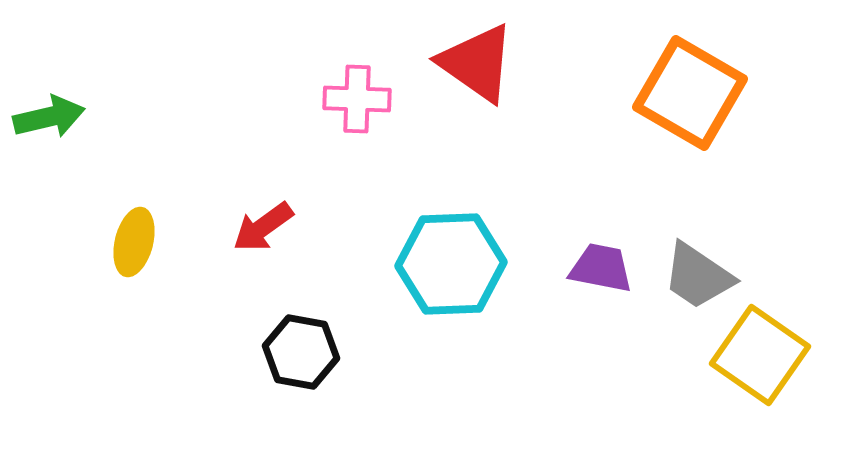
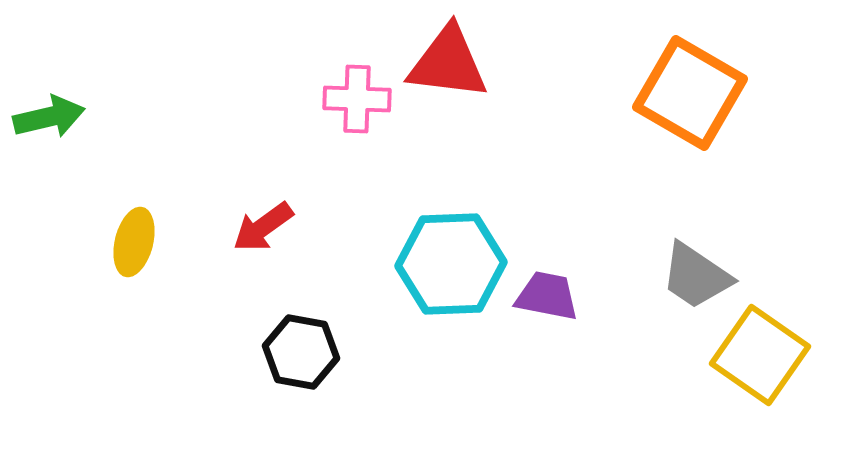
red triangle: moved 29 px left; rotated 28 degrees counterclockwise
purple trapezoid: moved 54 px left, 28 px down
gray trapezoid: moved 2 px left
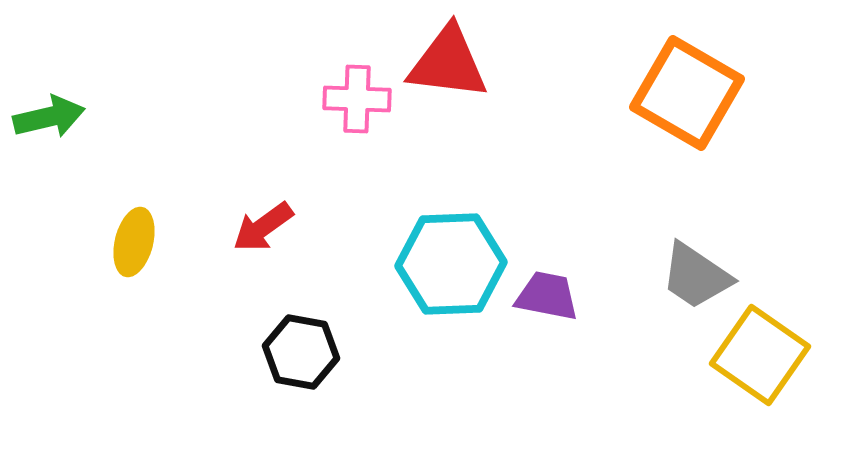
orange square: moved 3 px left
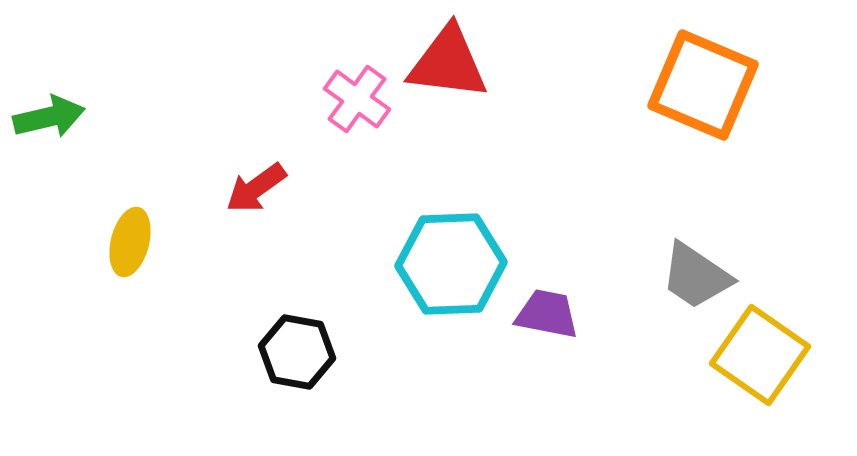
orange square: moved 16 px right, 8 px up; rotated 7 degrees counterclockwise
pink cross: rotated 34 degrees clockwise
red arrow: moved 7 px left, 39 px up
yellow ellipse: moved 4 px left
purple trapezoid: moved 18 px down
black hexagon: moved 4 px left
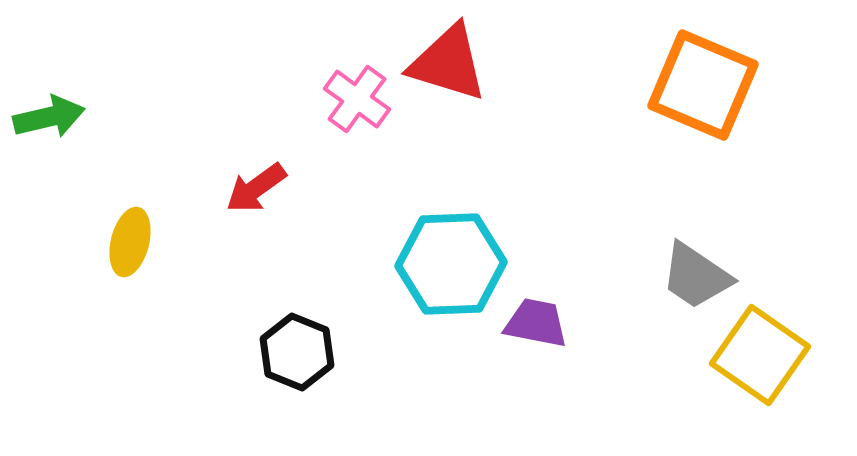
red triangle: rotated 10 degrees clockwise
purple trapezoid: moved 11 px left, 9 px down
black hexagon: rotated 12 degrees clockwise
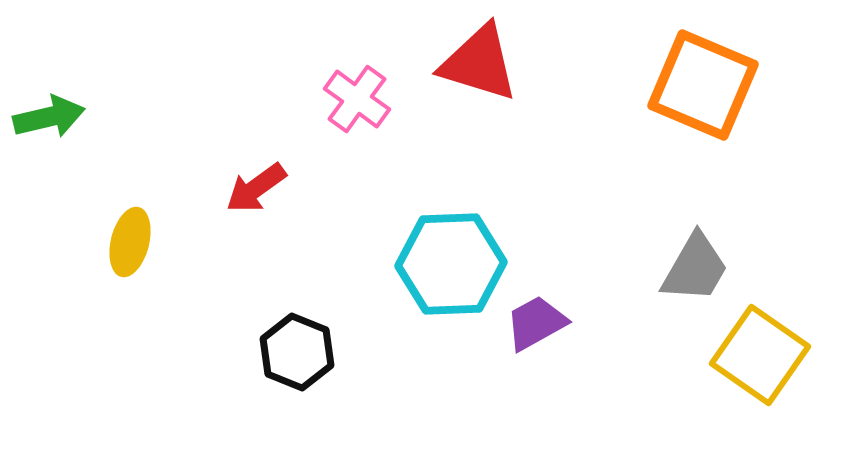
red triangle: moved 31 px right
gray trapezoid: moved 1 px left, 8 px up; rotated 94 degrees counterclockwise
purple trapezoid: rotated 40 degrees counterclockwise
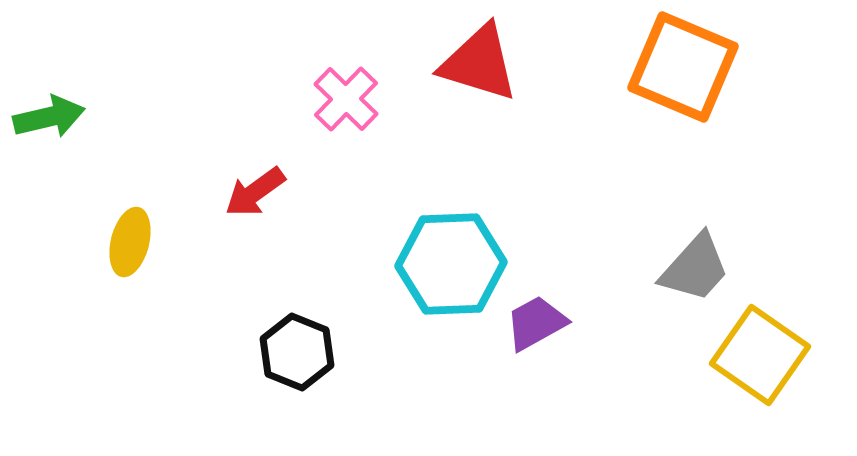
orange square: moved 20 px left, 18 px up
pink cross: moved 11 px left; rotated 8 degrees clockwise
red arrow: moved 1 px left, 4 px down
gray trapezoid: rotated 12 degrees clockwise
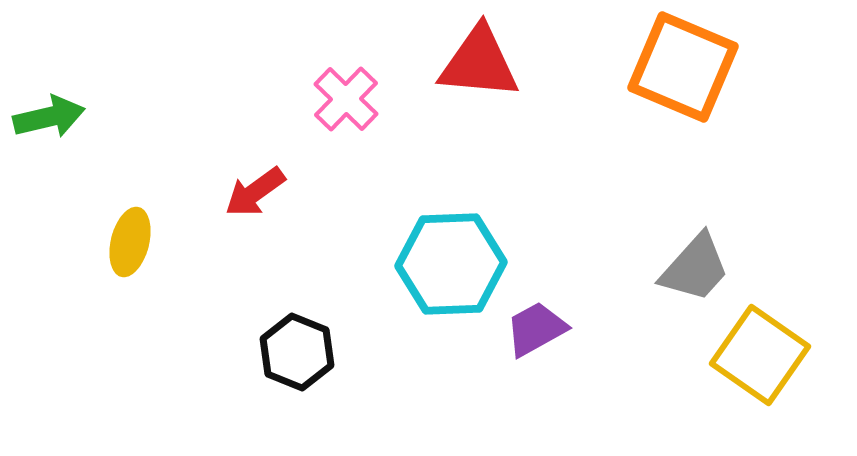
red triangle: rotated 12 degrees counterclockwise
purple trapezoid: moved 6 px down
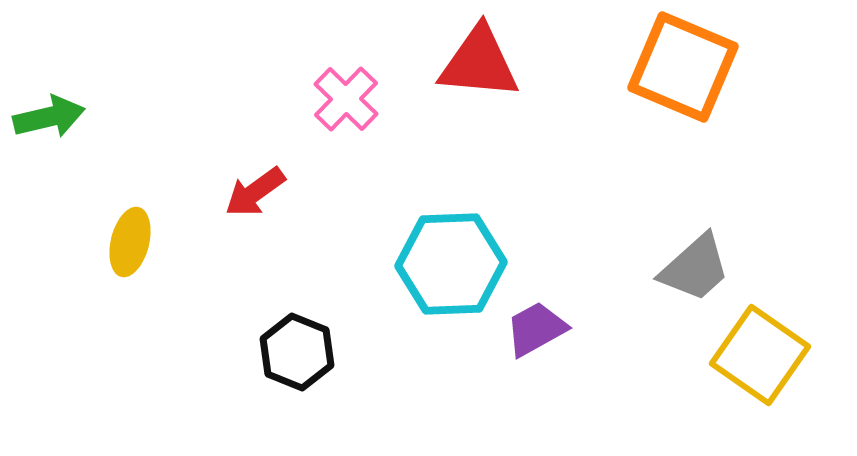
gray trapezoid: rotated 6 degrees clockwise
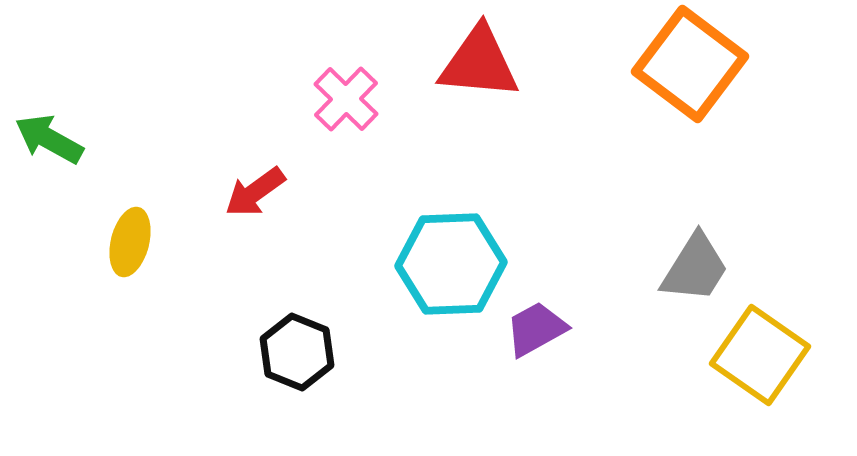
orange square: moved 7 px right, 3 px up; rotated 14 degrees clockwise
green arrow: moved 22 px down; rotated 138 degrees counterclockwise
gray trapezoid: rotated 16 degrees counterclockwise
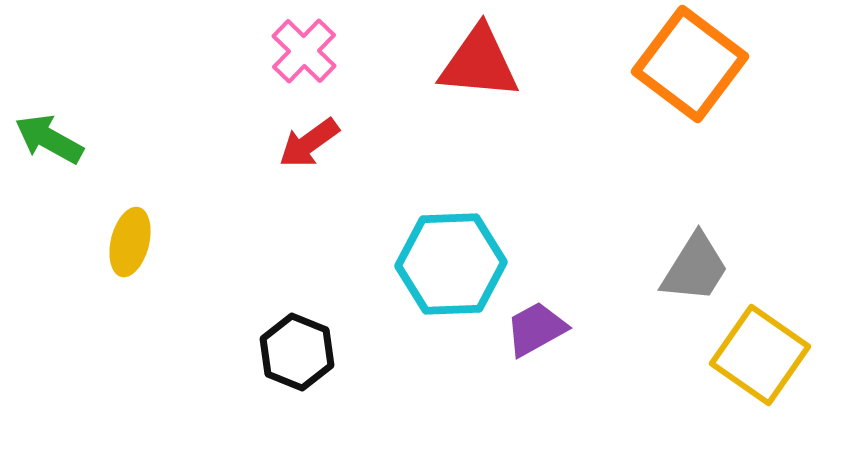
pink cross: moved 42 px left, 48 px up
red arrow: moved 54 px right, 49 px up
